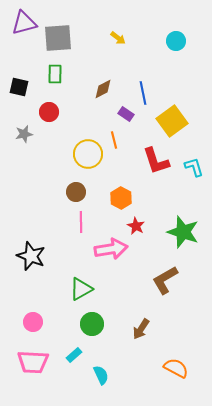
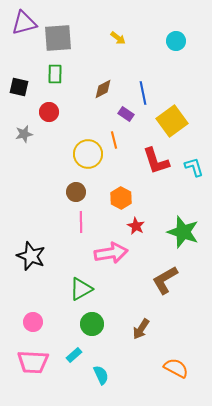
pink arrow: moved 4 px down
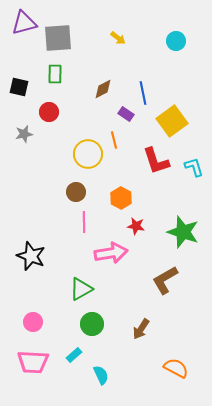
pink line: moved 3 px right
red star: rotated 18 degrees counterclockwise
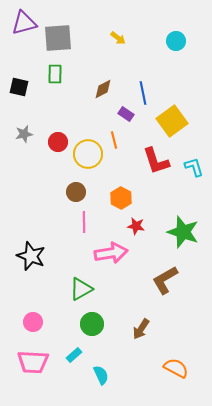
red circle: moved 9 px right, 30 px down
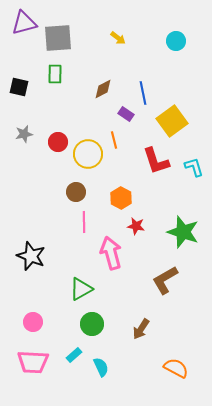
pink arrow: rotated 96 degrees counterclockwise
cyan semicircle: moved 8 px up
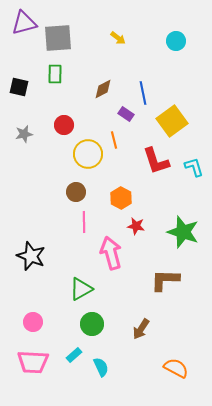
red circle: moved 6 px right, 17 px up
brown L-shape: rotated 32 degrees clockwise
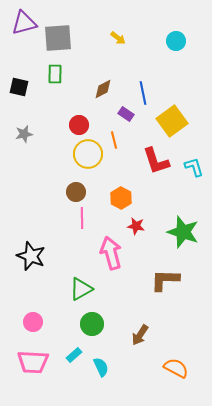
red circle: moved 15 px right
pink line: moved 2 px left, 4 px up
brown arrow: moved 1 px left, 6 px down
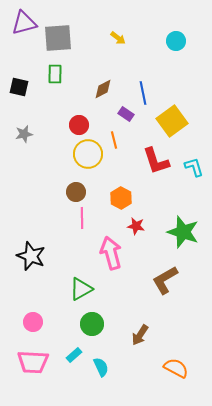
brown L-shape: rotated 32 degrees counterclockwise
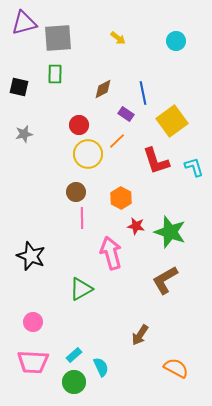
orange line: moved 3 px right, 1 px down; rotated 60 degrees clockwise
green star: moved 13 px left
green circle: moved 18 px left, 58 px down
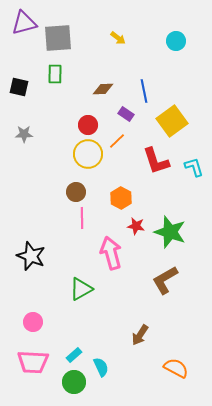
brown diamond: rotated 25 degrees clockwise
blue line: moved 1 px right, 2 px up
red circle: moved 9 px right
gray star: rotated 12 degrees clockwise
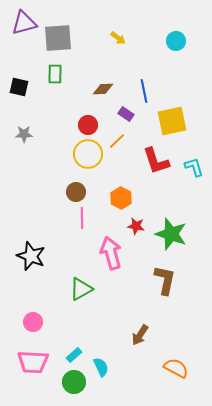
yellow square: rotated 24 degrees clockwise
green star: moved 1 px right, 2 px down
brown L-shape: rotated 132 degrees clockwise
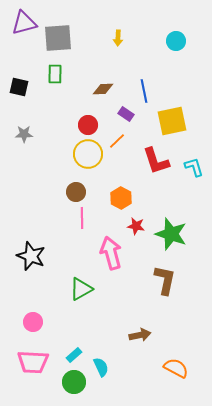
yellow arrow: rotated 56 degrees clockwise
brown arrow: rotated 135 degrees counterclockwise
